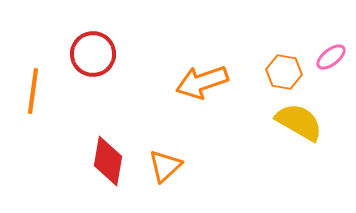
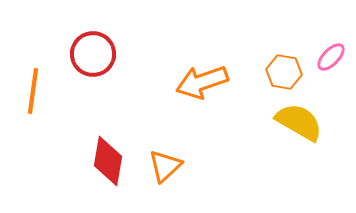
pink ellipse: rotated 8 degrees counterclockwise
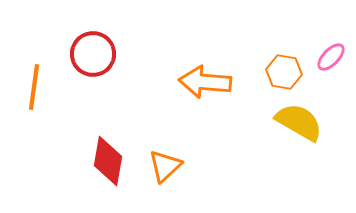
orange arrow: moved 3 px right; rotated 24 degrees clockwise
orange line: moved 1 px right, 4 px up
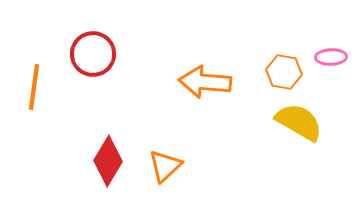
pink ellipse: rotated 44 degrees clockwise
red diamond: rotated 21 degrees clockwise
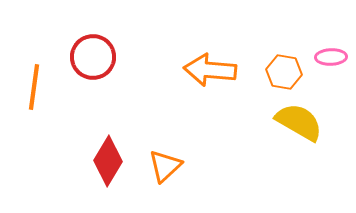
red circle: moved 3 px down
orange arrow: moved 5 px right, 12 px up
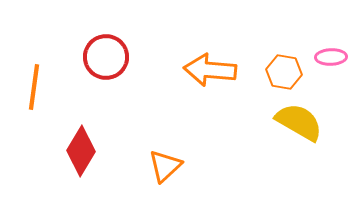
red circle: moved 13 px right
red diamond: moved 27 px left, 10 px up
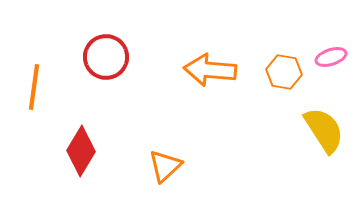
pink ellipse: rotated 16 degrees counterclockwise
yellow semicircle: moved 25 px right, 8 px down; rotated 27 degrees clockwise
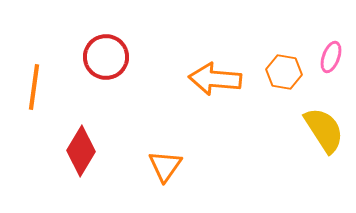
pink ellipse: rotated 52 degrees counterclockwise
orange arrow: moved 5 px right, 9 px down
orange triangle: rotated 12 degrees counterclockwise
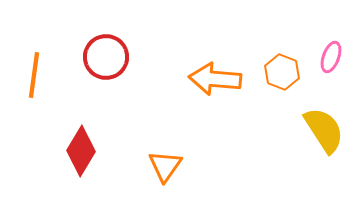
orange hexagon: moved 2 px left; rotated 12 degrees clockwise
orange line: moved 12 px up
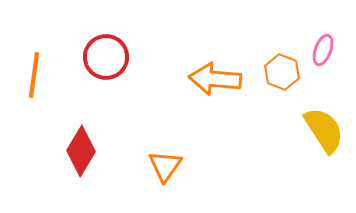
pink ellipse: moved 8 px left, 7 px up
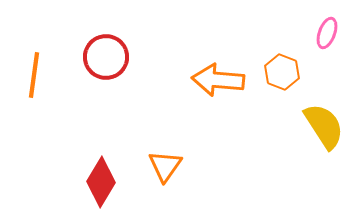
pink ellipse: moved 4 px right, 17 px up
orange arrow: moved 3 px right, 1 px down
yellow semicircle: moved 4 px up
red diamond: moved 20 px right, 31 px down
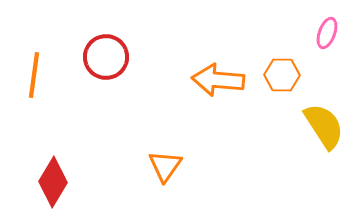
orange hexagon: moved 3 px down; rotated 20 degrees counterclockwise
red diamond: moved 48 px left
